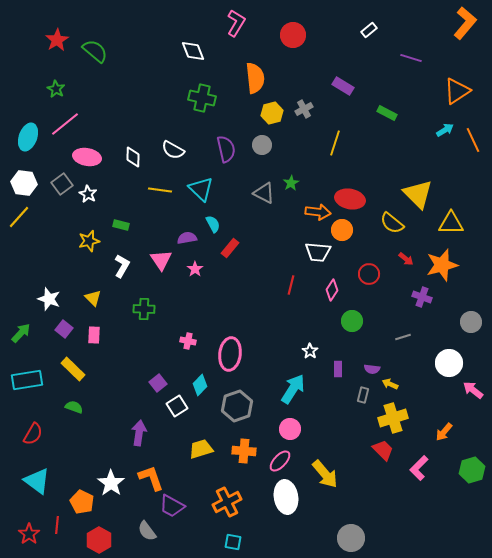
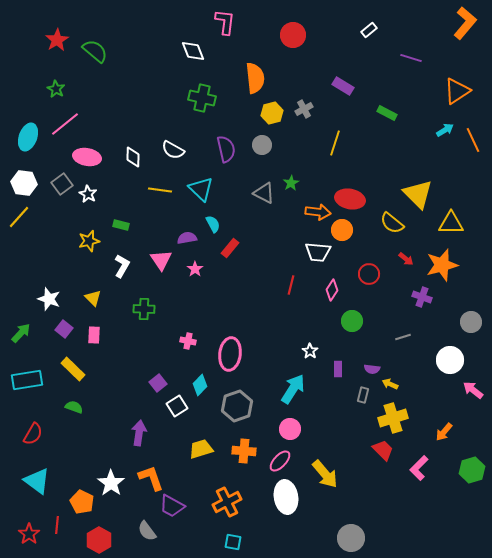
pink L-shape at (236, 23): moved 11 px left, 1 px up; rotated 24 degrees counterclockwise
white circle at (449, 363): moved 1 px right, 3 px up
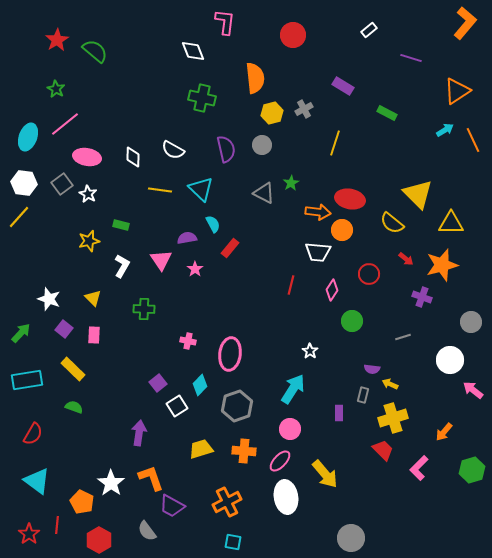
purple rectangle at (338, 369): moved 1 px right, 44 px down
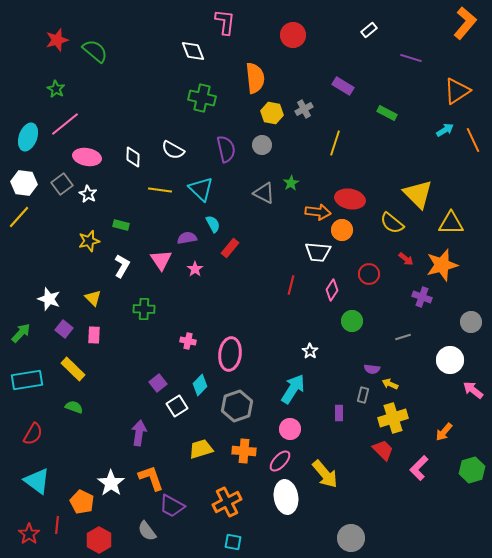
red star at (57, 40): rotated 15 degrees clockwise
yellow hexagon at (272, 113): rotated 25 degrees clockwise
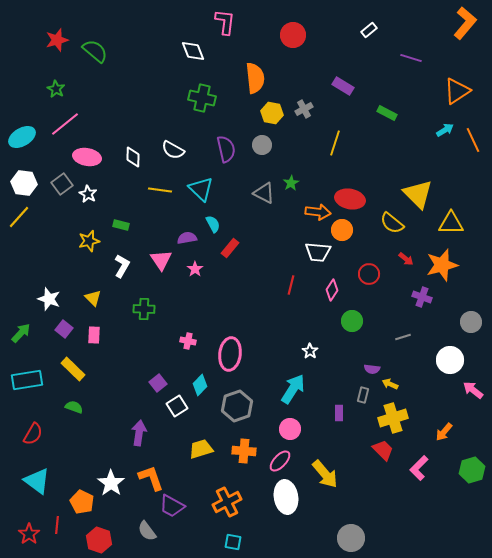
cyan ellipse at (28, 137): moved 6 px left; rotated 40 degrees clockwise
red hexagon at (99, 540): rotated 10 degrees counterclockwise
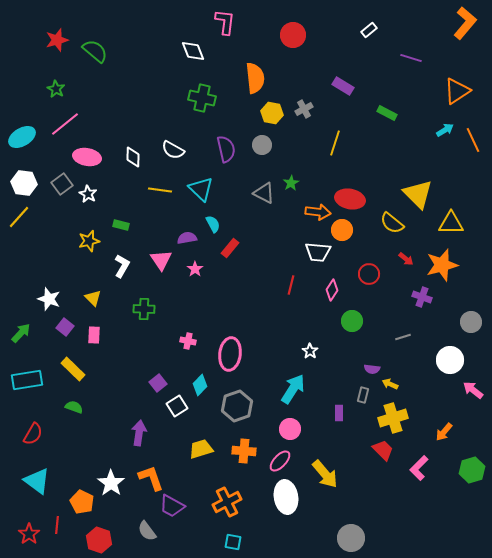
purple square at (64, 329): moved 1 px right, 2 px up
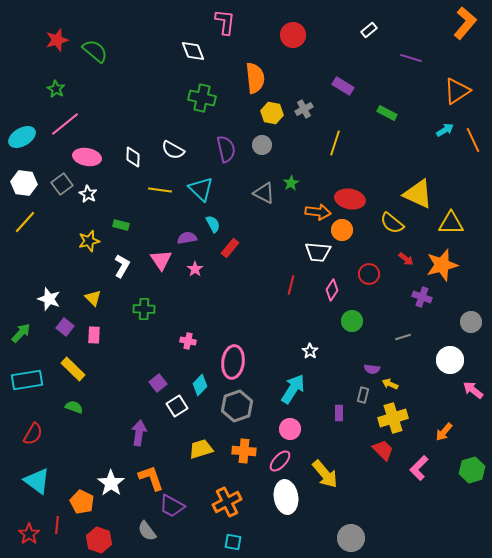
yellow triangle at (418, 194): rotated 20 degrees counterclockwise
yellow line at (19, 217): moved 6 px right, 5 px down
pink ellipse at (230, 354): moved 3 px right, 8 px down
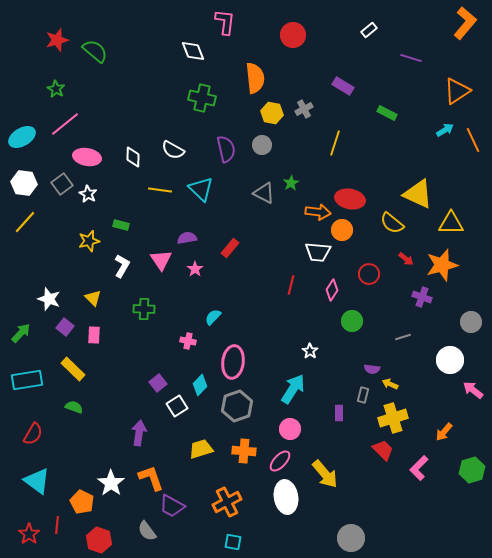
cyan semicircle at (213, 224): moved 93 px down; rotated 108 degrees counterclockwise
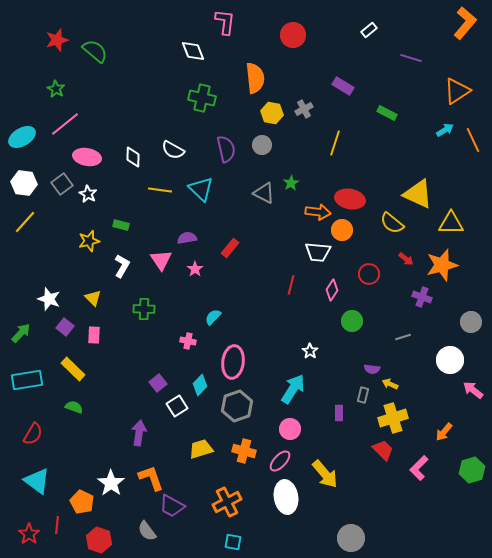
orange cross at (244, 451): rotated 10 degrees clockwise
